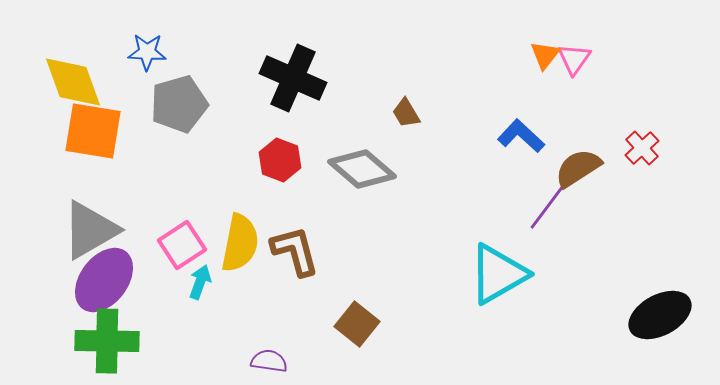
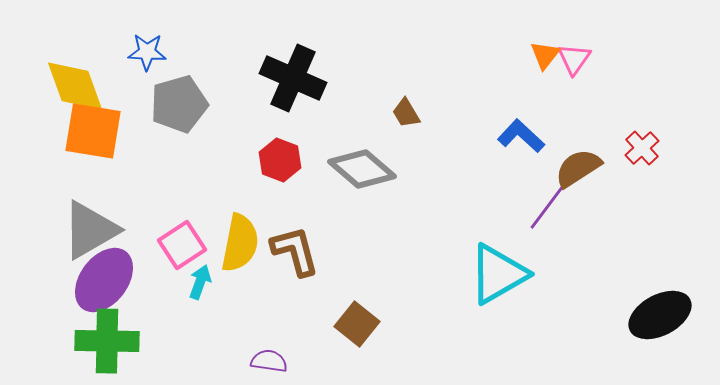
yellow diamond: moved 2 px right, 4 px down
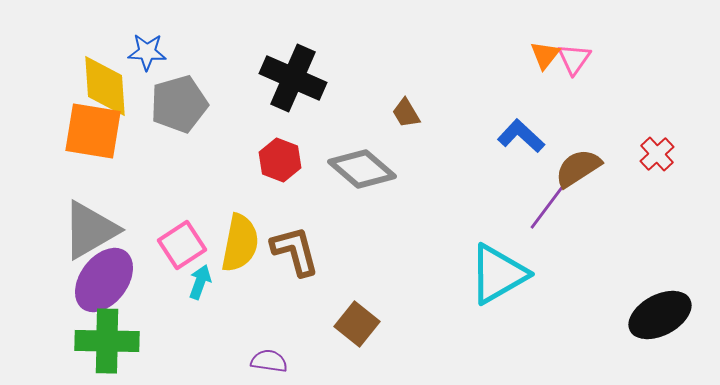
yellow diamond: moved 30 px right; rotated 16 degrees clockwise
red cross: moved 15 px right, 6 px down
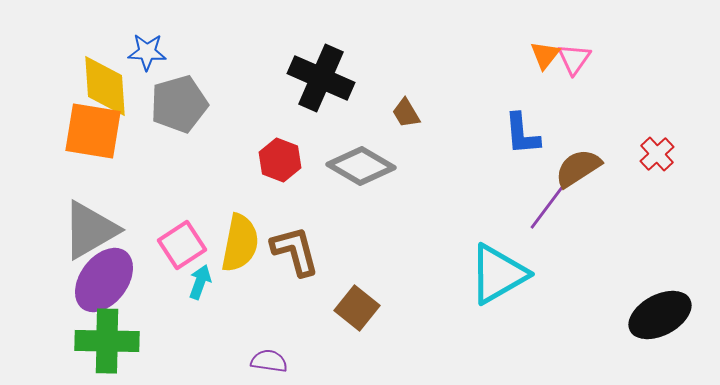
black cross: moved 28 px right
blue L-shape: moved 1 px right, 2 px up; rotated 138 degrees counterclockwise
gray diamond: moved 1 px left, 3 px up; rotated 10 degrees counterclockwise
brown square: moved 16 px up
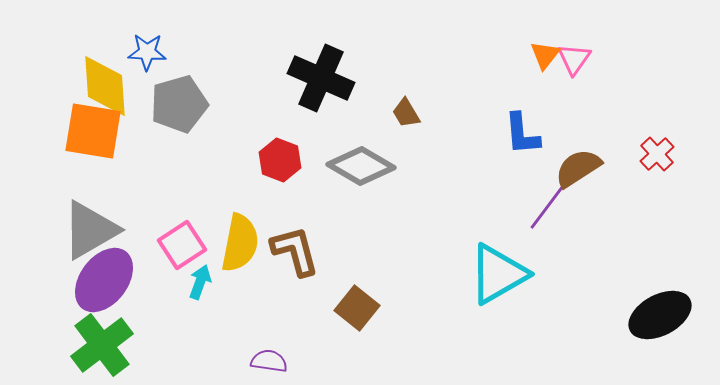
green cross: moved 5 px left, 4 px down; rotated 38 degrees counterclockwise
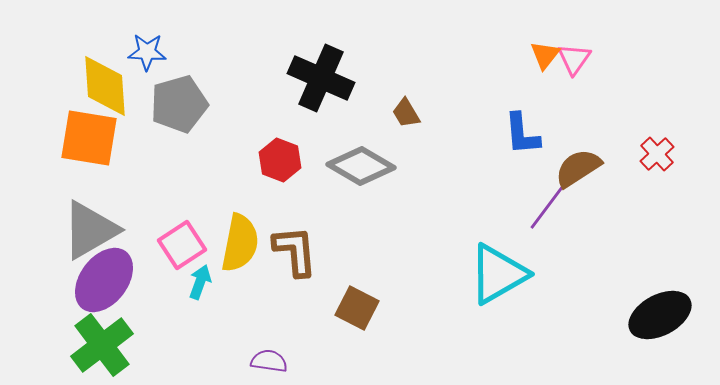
orange square: moved 4 px left, 7 px down
brown L-shape: rotated 10 degrees clockwise
brown square: rotated 12 degrees counterclockwise
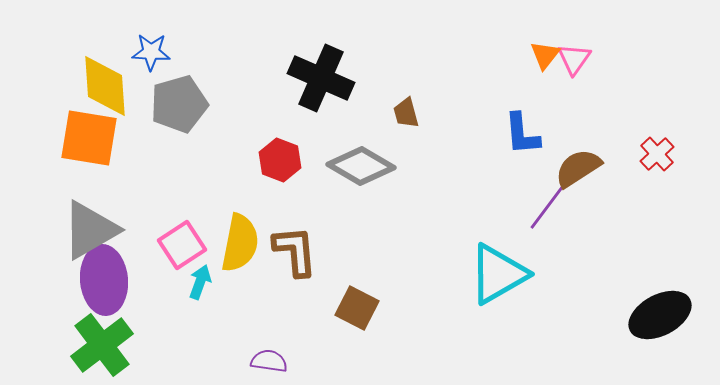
blue star: moved 4 px right
brown trapezoid: rotated 16 degrees clockwise
purple ellipse: rotated 42 degrees counterclockwise
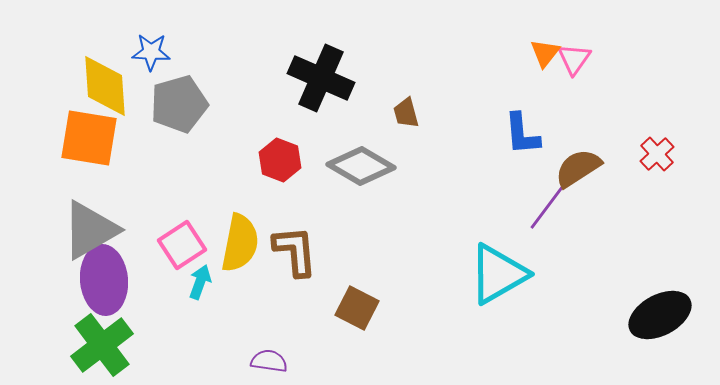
orange triangle: moved 2 px up
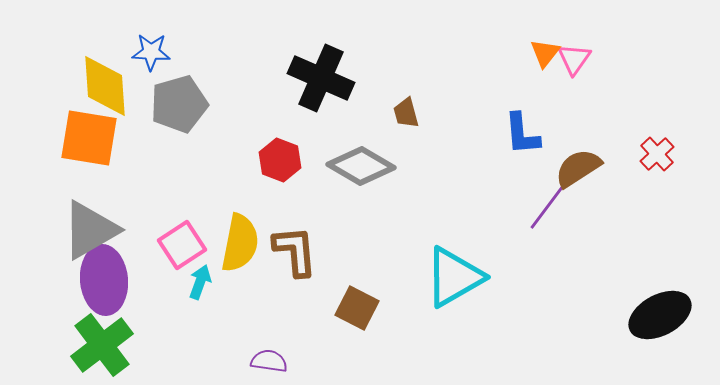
cyan triangle: moved 44 px left, 3 px down
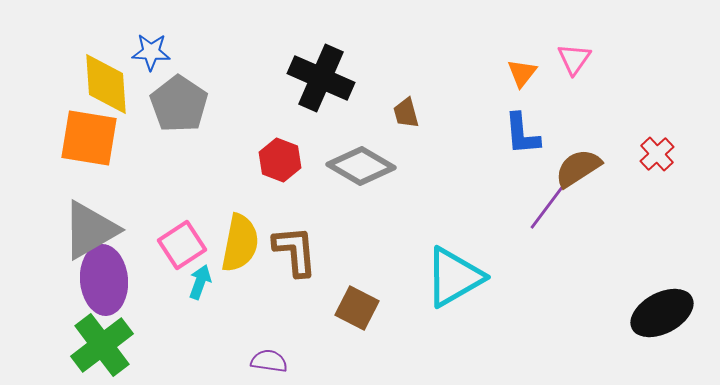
orange triangle: moved 23 px left, 20 px down
yellow diamond: moved 1 px right, 2 px up
gray pentagon: rotated 22 degrees counterclockwise
black ellipse: moved 2 px right, 2 px up
